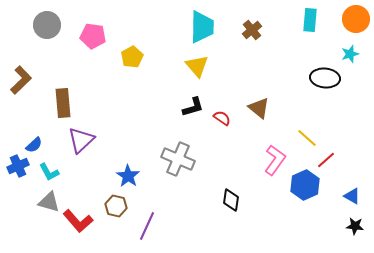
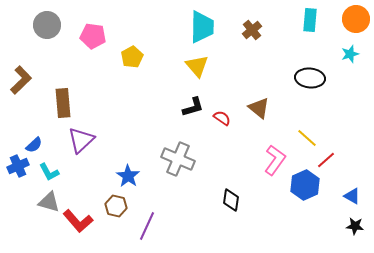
black ellipse: moved 15 px left
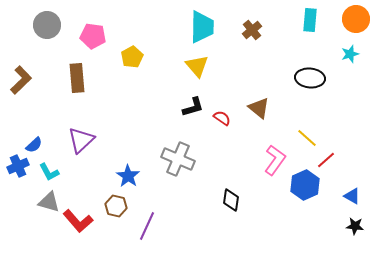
brown rectangle: moved 14 px right, 25 px up
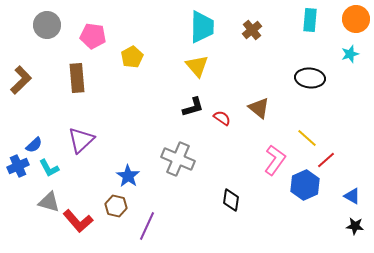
cyan L-shape: moved 4 px up
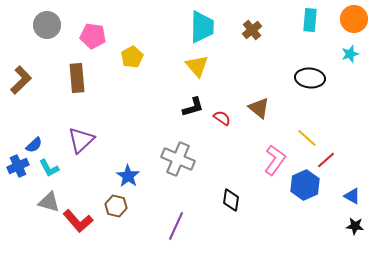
orange circle: moved 2 px left
purple line: moved 29 px right
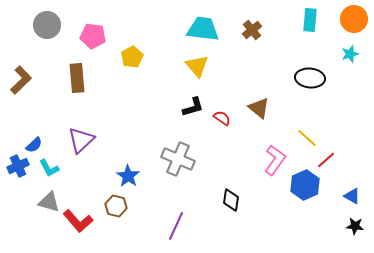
cyan trapezoid: moved 1 px right, 2 px down; rotated 84 degrees counterclockwise
